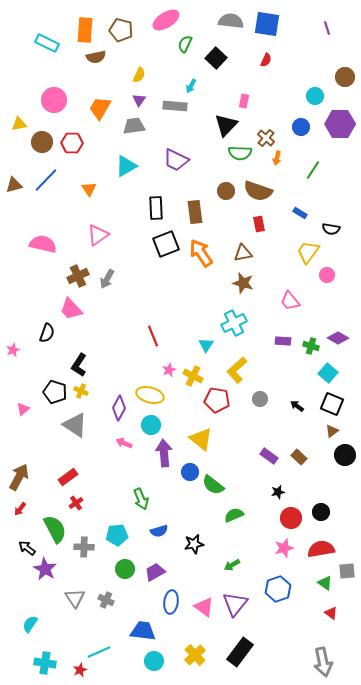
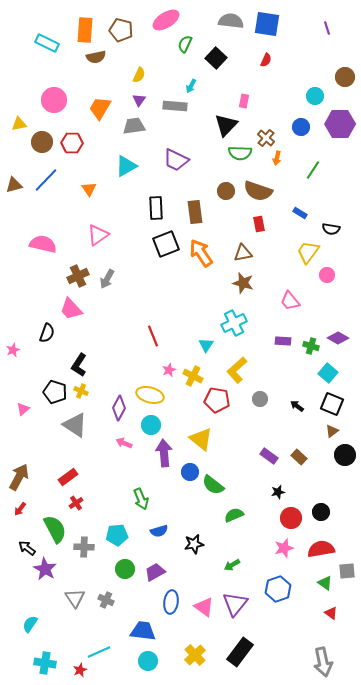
cyan circle at (154, 661): moved 6 px left
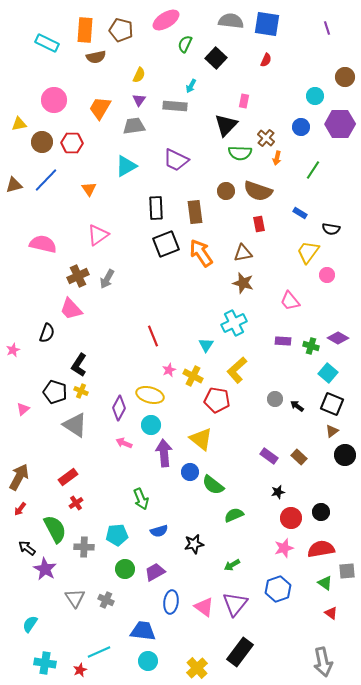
gray circle at (260, 399): moved 15 px right
yellow cross at (195, 655): moved 2 px right, 13 px down
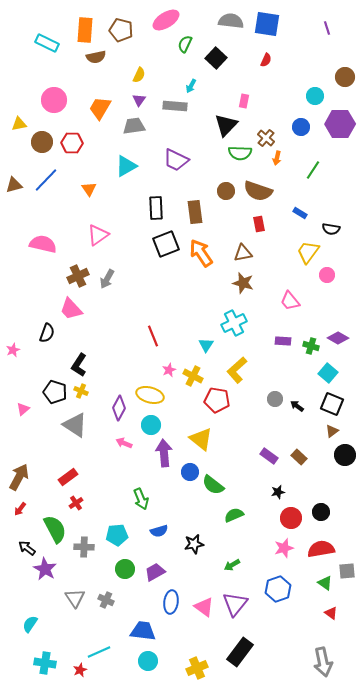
yellow cross at (197, 668): rotated 20 degrees clockwise
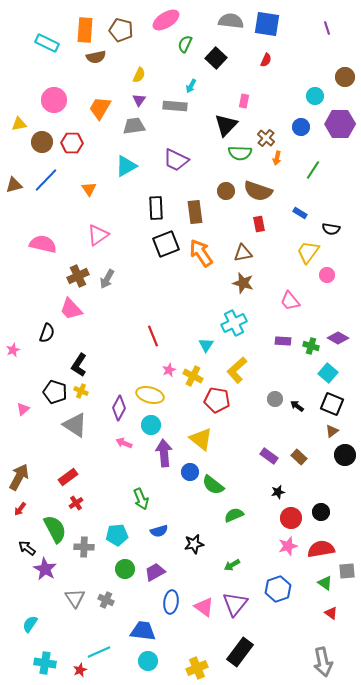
pink star at (284, 548): moved 4 px right, 2 px up
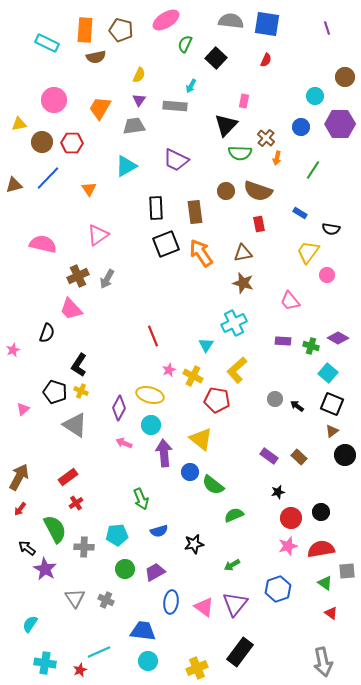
blue line at (46, 180): moved 2 px right, 2 px up
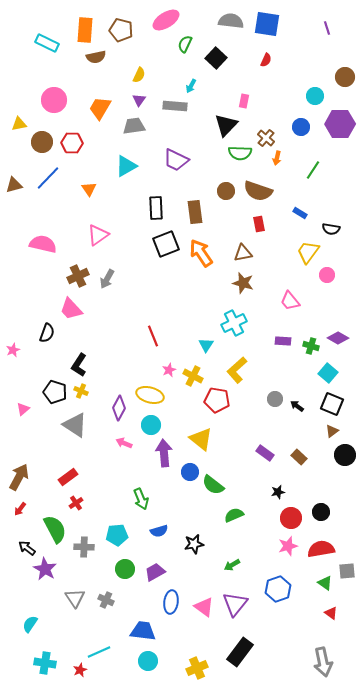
purple rectangle at (269, 456): moved 4 px left, 3 px up
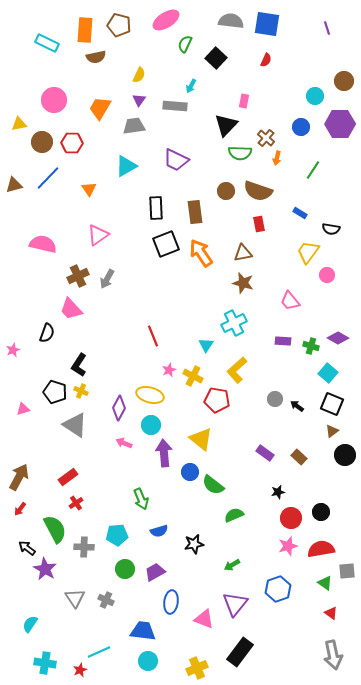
brown pentagon at (121, 30): moved 2 px left, 5 px up
brown circle at (345, 77): moved 1 px left, 4 px down
pink triangle at (23, 409): rotated 24 degrees clockwise
pink triangle at (204, 607): moved 12 px down; rotated 15 degrees counterclockwise
gray arrow at (323, 662): moved 10 px right, 7 px up
